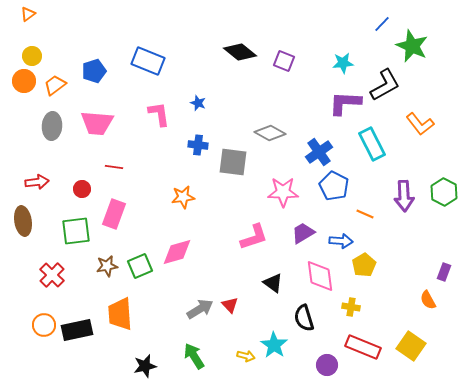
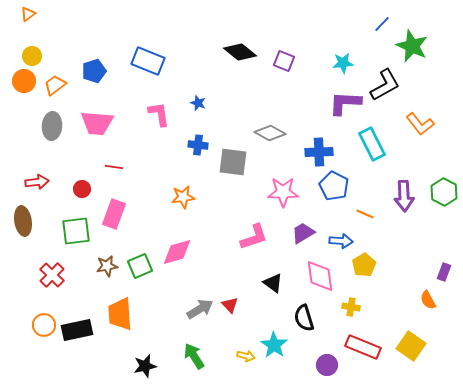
blue cross at (319, 152): rotated 32 degrees clockwise
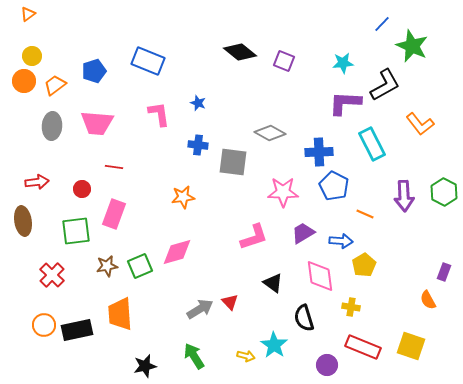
red triangle at (230, 305): moved 3 px up
yellow square at (411, 346): rotated 16 degrees counterclockwise
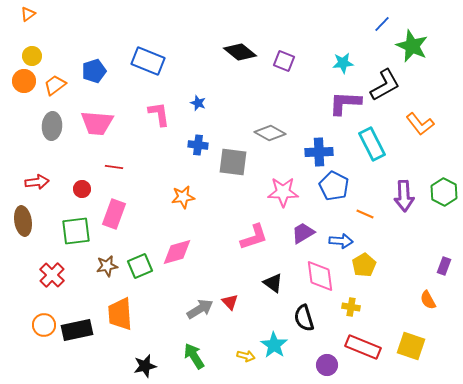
purple rectangle at (444, 272): moved 6 px up
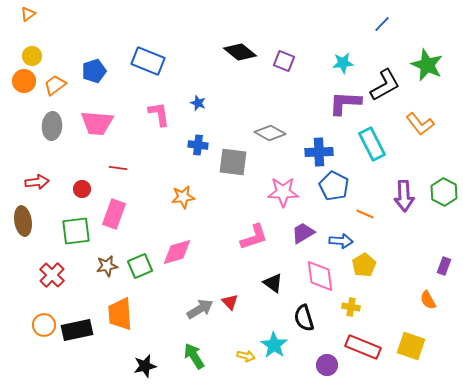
green star at (412, 46): moved 15 px right, 19 px down
red line at (114, 167): moved 4 px right, 1 px down
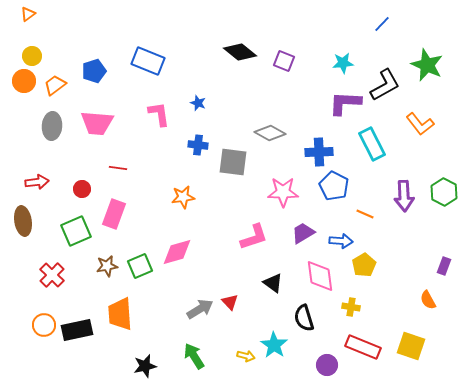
green square at (76, 231): rotated 16 degrees counterclockwise
